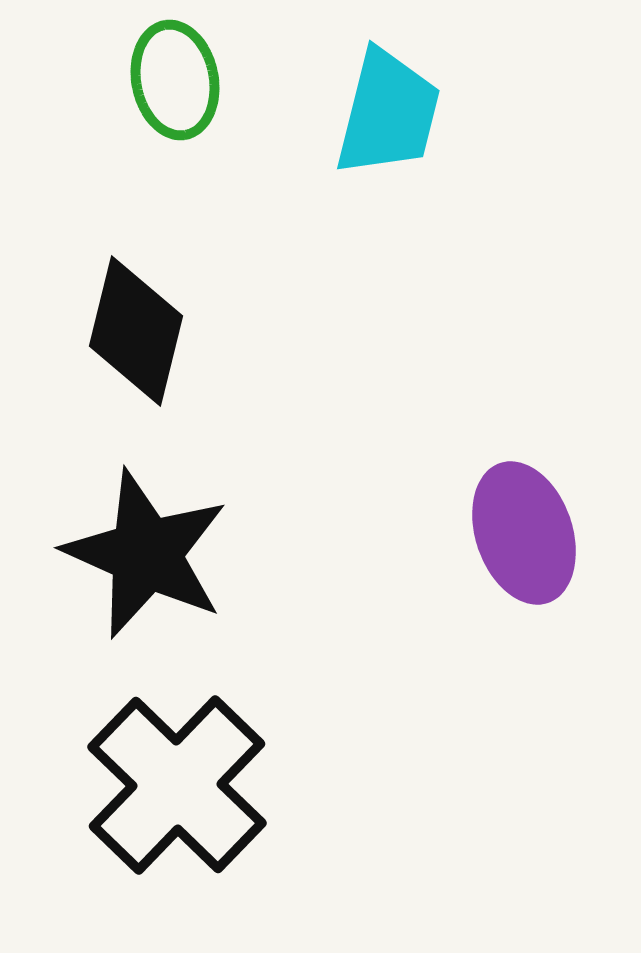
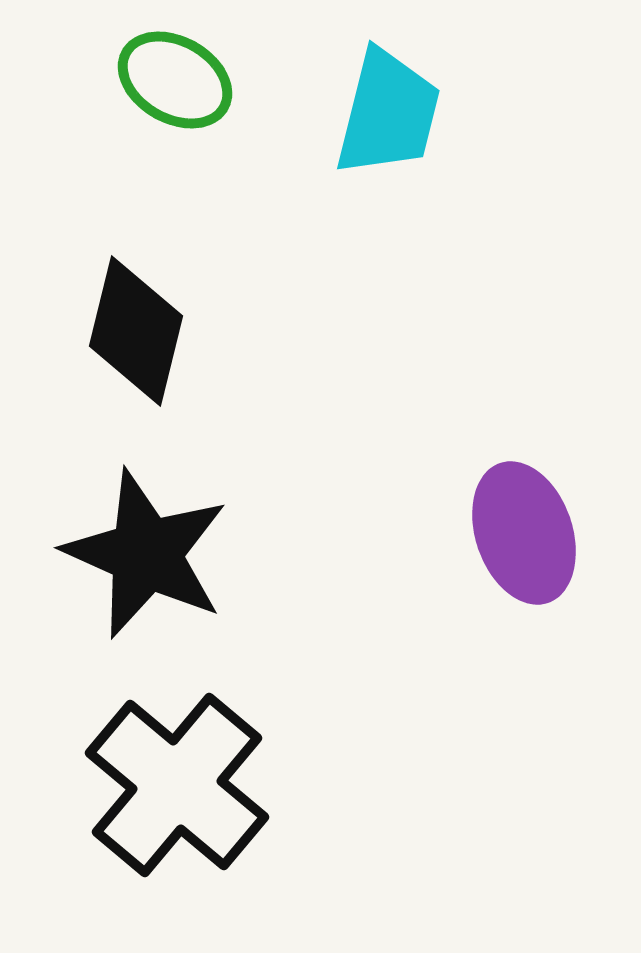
green ellipse: rotated 49 degrees counterclockwise
black cross: rotated 4 degrees counterclockwise
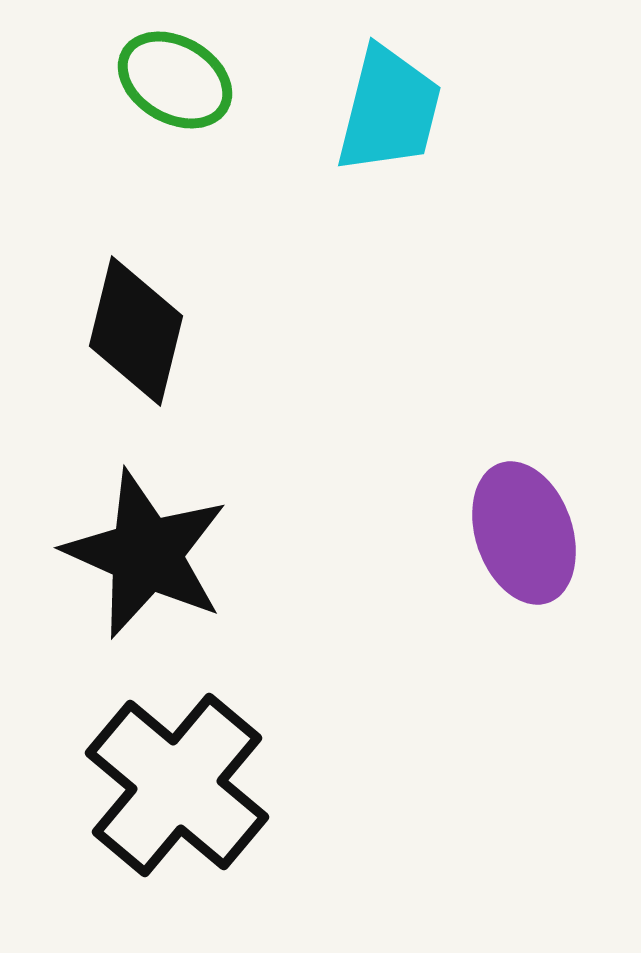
cyan trapezoid: moved 1 px right, 3 px up
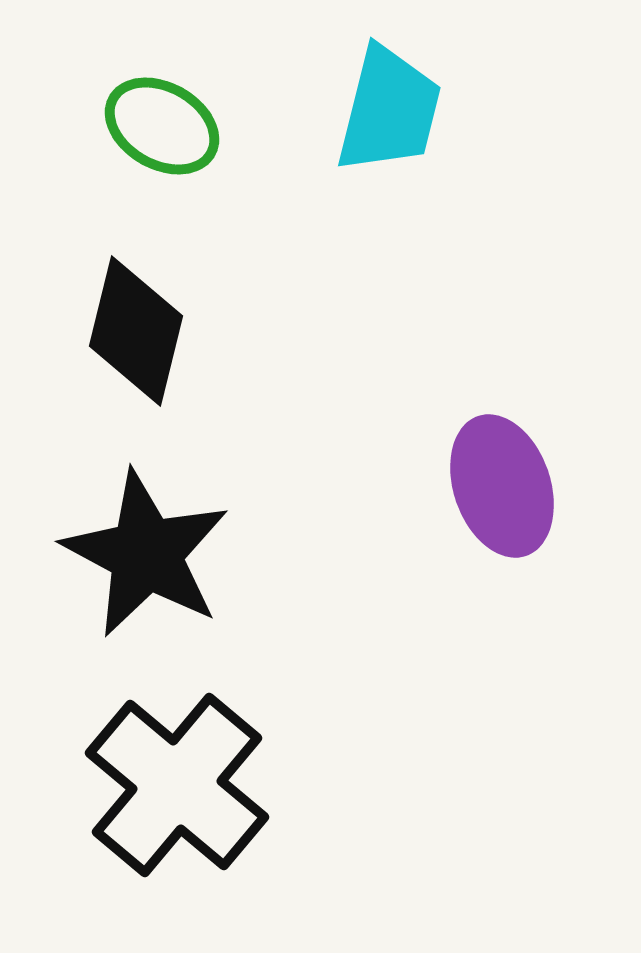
green ellipse: moved 13 px left, 46 px down
purple ellipse: moved 22 px left, 47 px up
black star: rotated 4 degrees clockwise
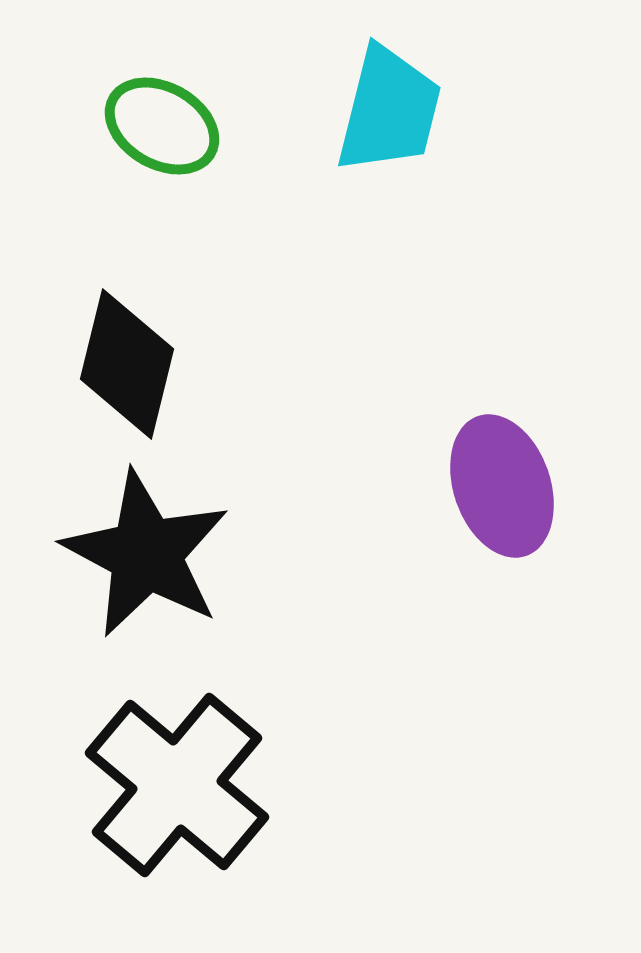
black diamond: moved 9 px left, 33 px down
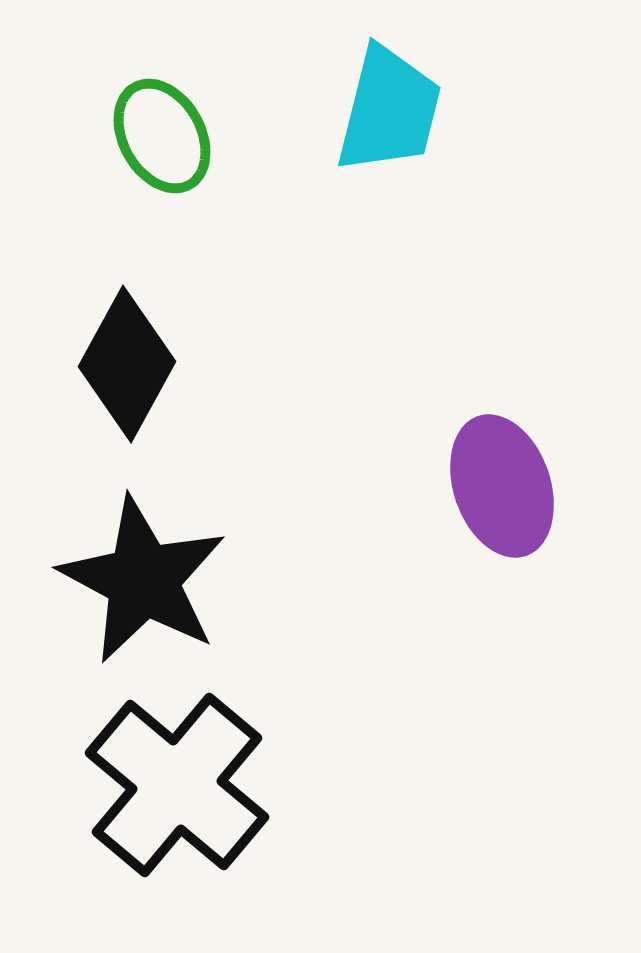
green ellipse: moved 10 px down; rotated 31 degrees clockwise
black diamond: rotated 15 degrees clockwise
black star: moved 3 px left, 26 px down
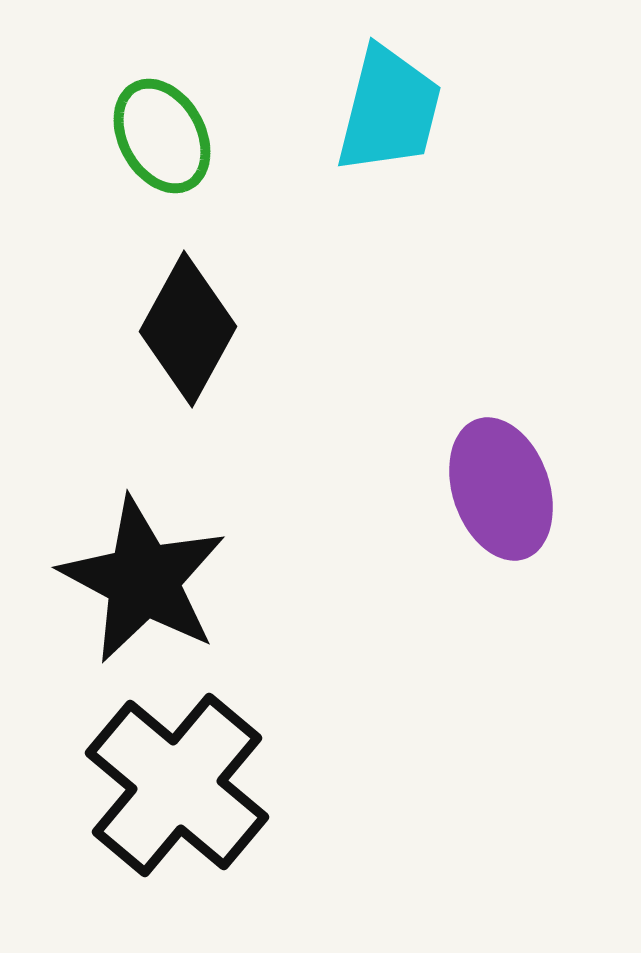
black diamond: moved 61 px right, 35 px up
purple ellipse: moved 1 px left, 3 px down
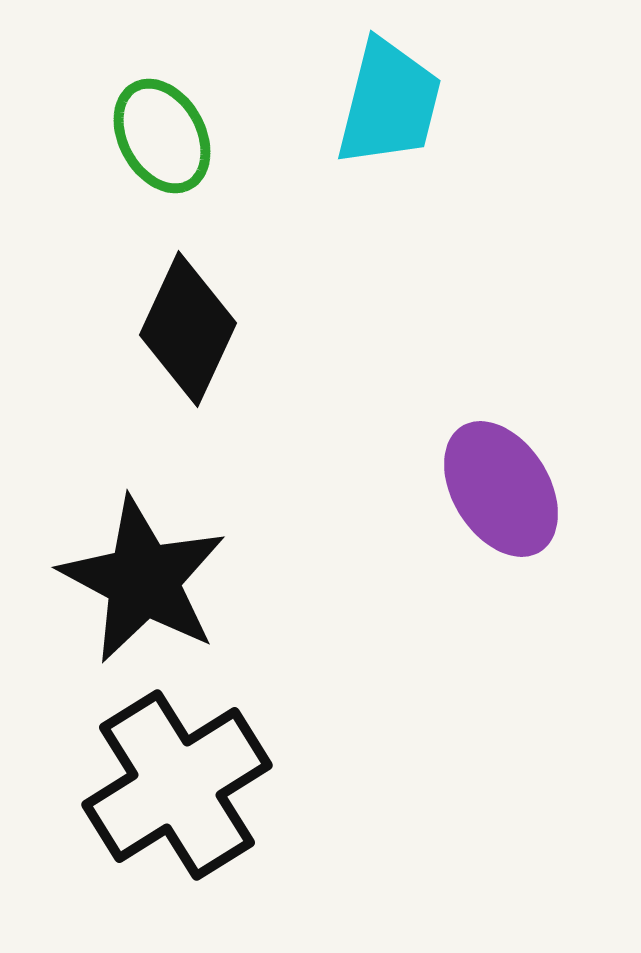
cyan trapezoid: moved 7 px up
black diamond: rotated 4 degrees counterclockwise
purple ellipse: rotated 13 degrees counterclockwise
black cross: rotated 18 degrees clockwise
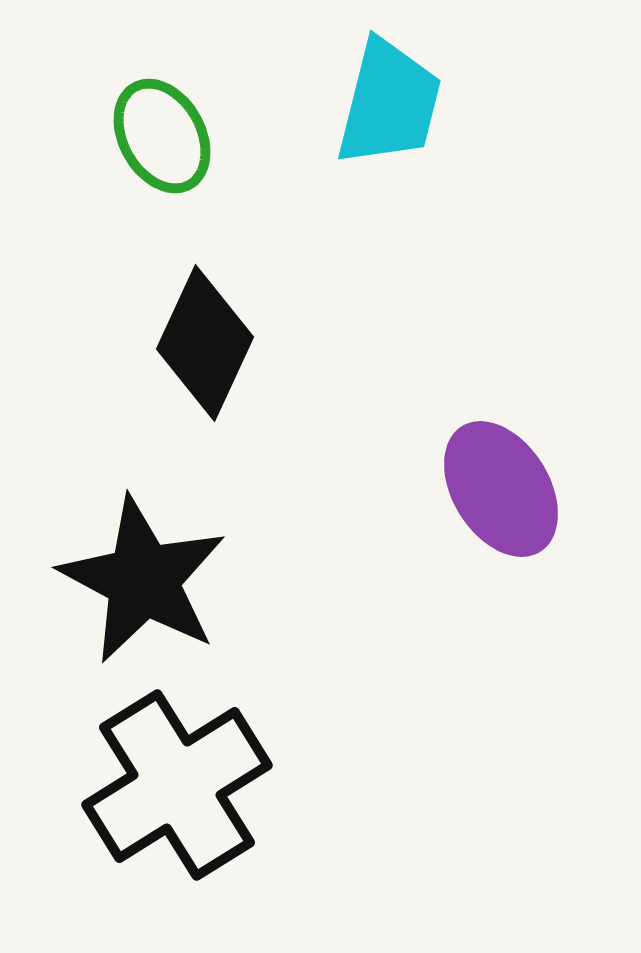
black diamond: moved 17 px right, 14 px down
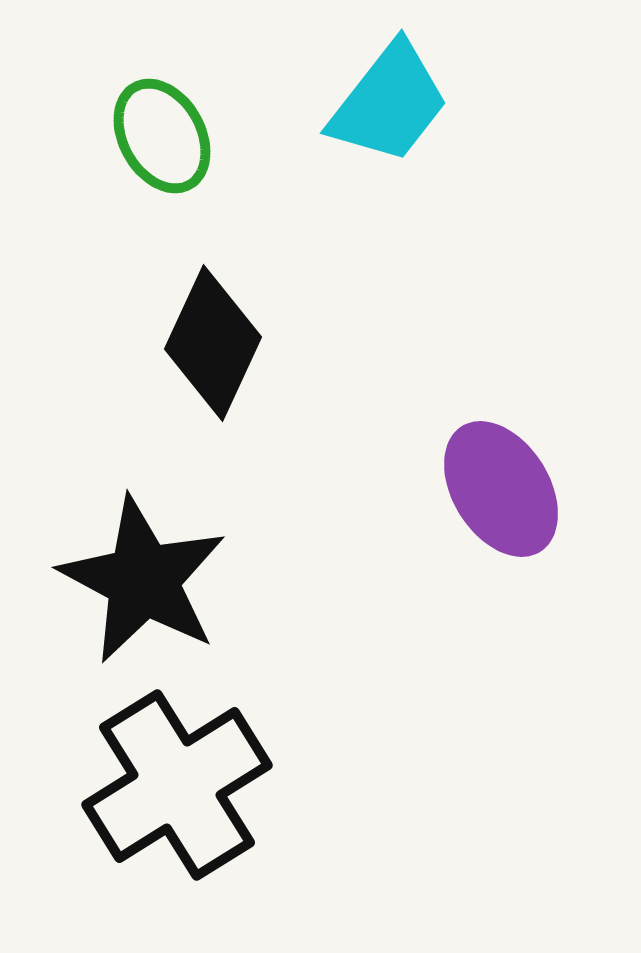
cyan trapezoid: rotated 24 degrees clockwise
black diamond: moved 8 px right
